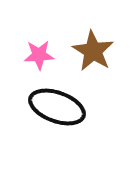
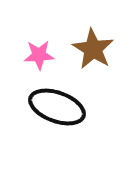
brown star: moved 2 px up
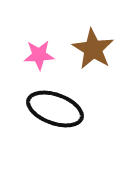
black ellipse: moved 2 px left, 2 px down
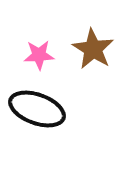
black ellipse: moved 18 px left
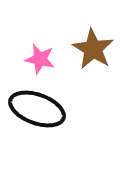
pink star: moved 1 px right, 4 px down; rotated 16 degrees clockwise
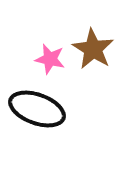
pink star: moved 10 px right
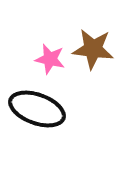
brown star: rotated 24 degrees counterclockwise
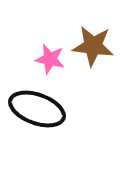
brown star: moved 3 px up
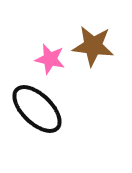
black ellipse: rotated 24 degrees clockwise
